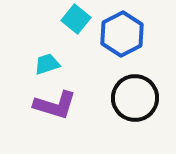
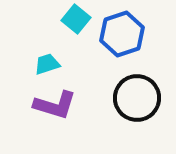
blue hexagon: rotated 9 degrees clockwise
black circle: moved 2 px right
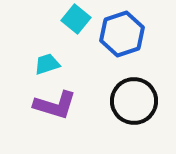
black circle: moved 3 px left, 3 px down
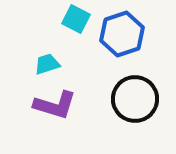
cyan square: rotated 12 degrees counterclockwise
black circle: moved 1 px right, 2 px up
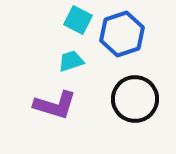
cyan square: moved 2 px right, 1 px down
cyan trapezoid: moved 24 px right, 3 px up
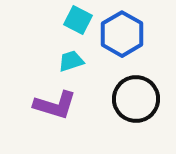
blue hexagon: rotated 12 degrees counterclockwise
black circle: moved 1 px right
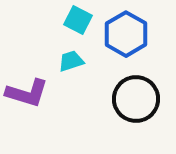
blue hexagon: moved 4 px right
purple L-shape: moved 28 px left, 12 px up
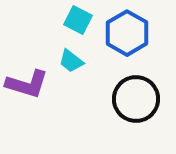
blue hexagon: moved 1 px right, 1 px up
cyan trapezoid: rotated 124 degrees counterclockwise
purple L-shape: moved 9 px up
